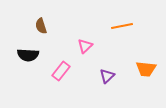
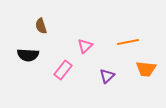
orange line: moved 6 px right, 16 px down
pink rectangle: moved 2 px right, 1 px up
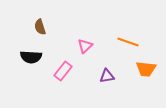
brown semicircle: moved 1 px left, 1 px down
orange line: rotated 30 degrees clockwise
black semicircle: moved 3 px right, 2 px down
pink rectangle: moved 1 px down
purple triangle: rotated 35 degrees clockwise
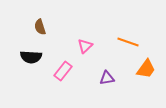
orange trapezoid: rotated 60 degrees counterclockwise
purple triangle: moved 2 px down
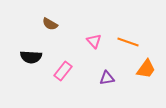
brown semicircle: moved 10 px right, 3 px up; rotated 42 degrees counterclockwise
pink triangle: moved 9 px right, 5 px up; rotated 28 degrees counterclockwise
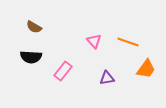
brown semicircle: moved 16 px left, 3 px down
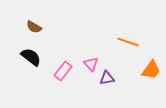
pink triangle: moved 3 px left, 23 px down
black semicircle: rotated 145 degrees counterclockwise
orange trapezoid: moved 5 px right, 1 px down
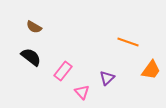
pink triangle: moved 9 px left, 28 px down
purple triangle: rotated 35 degrees counterclockwise
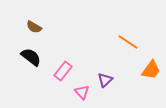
orange line: rotated 15 degrees clockwise
purple triangle: moved 2 px left, 2 px down
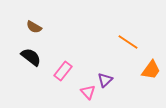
pink triangle: moved 6 px right
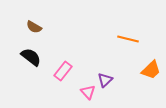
orange line: moved 3 px up; rotated 20 degrees counterclockwise
orange trapezoid: rotated 10 degrees clockwise
